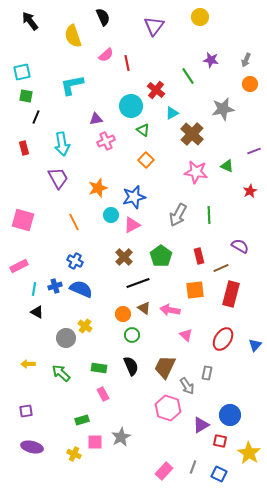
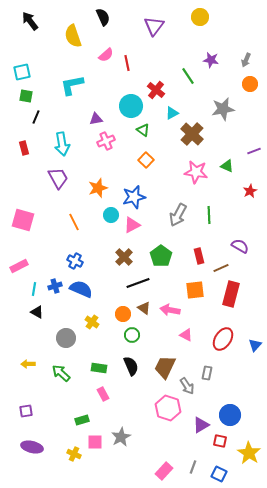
yellow cross at (85, 326): moved 7 px right, 4 px up
pink triangle at (186, 335): rotated 16 degrees counterclockwise
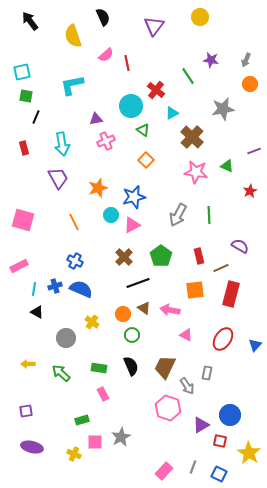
brown cross at (192, 134): moved 3 px down
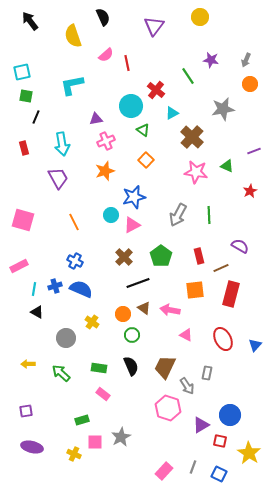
orange star at (98, 188): moved 7 px right, 17 px up
red ellipse at (223, 339): rotated 60 degrees counterclockwise
pink rectangle at (103, 394): rotated 24 degrees counterclockwise
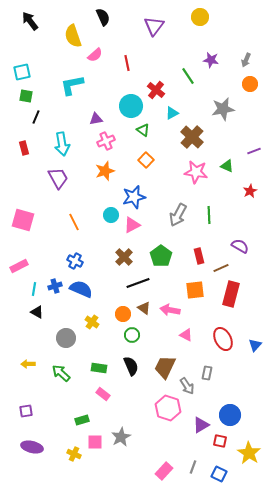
pink semicircle at (106, 55): moved 11 px left
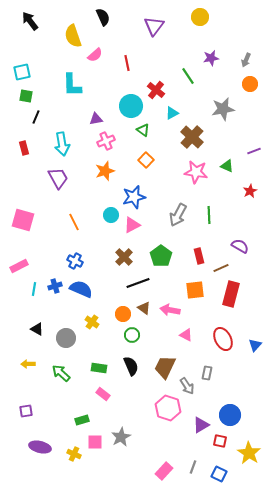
purple star at (211, 60): moved 2 px up; rotated 21 degrees counterclockwise
cyan L-shape at (72, 85): rotated 80 degrees counterclockwise
black triangle at (37, 312): moved 17 px down
purple ellipse at (32, 447): moved 8 px right
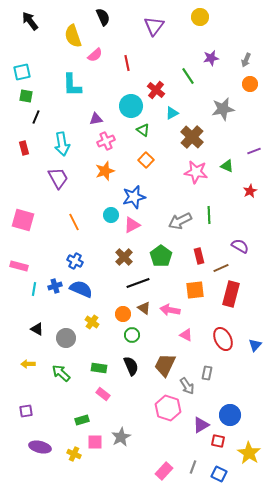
gray arrow at (178, 215): moved 2 px right, 6 px down; rotated 35 degrees clockwise
pink rectangle at (19, 266): rotated 42 degrees clockwise
brown trapezoid at (165, 367): moved 2 px up
red square at (220, 441): moved 2 px left
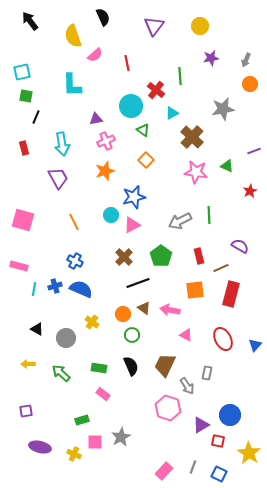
yellow circle at (200, 17): moved 9 px down
green line at (188, 76): moved 8 px left; rotated 30 degrees clockwise
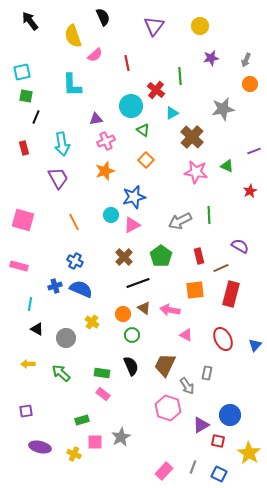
cyan line at (34, 289): moved 4 px left, 15 px down
green rectangle at (99, 368): moved 3 px right, 5 px down
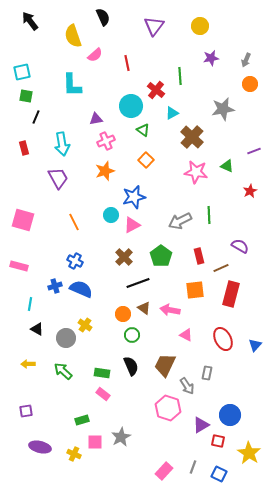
yellow cross at (92, 322): moved 7 px left, 3 px down
green arrow at (61, 373): moved 2 px right, 2 px up
